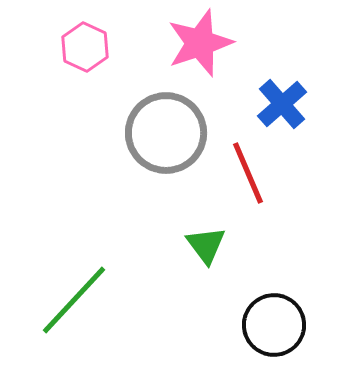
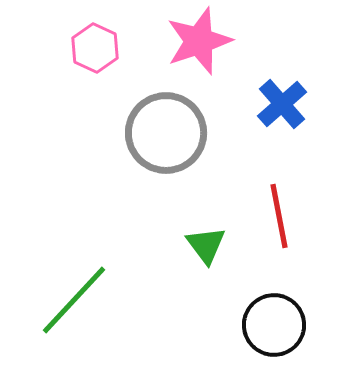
pink star: moved 1 px left, 2 px up
pink hexagon: moved 10 px right, 1 px down
red line: moved 31 px right, 43 px down; rotated 12 degrees clockwise
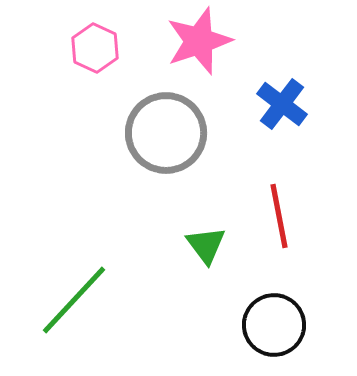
blue cross: rotated 12 degrees counterclockwise
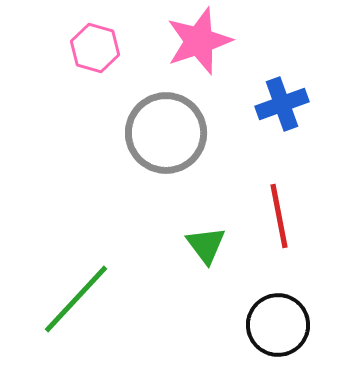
pink hexagon: rotated 9 degrees counterclockwise
blue cross: rotated 33 degrees clockwise
green line: moved 2 px right, 1 px up
black circle: moved 4 px right
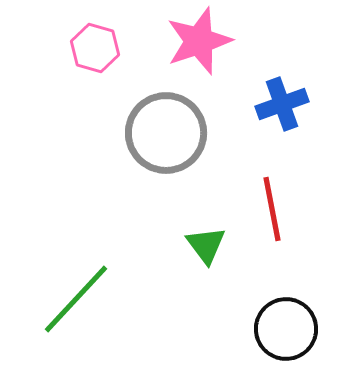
red line: moved 7 px left, 7 px up
black circle: moved 8 px right, 4 px down
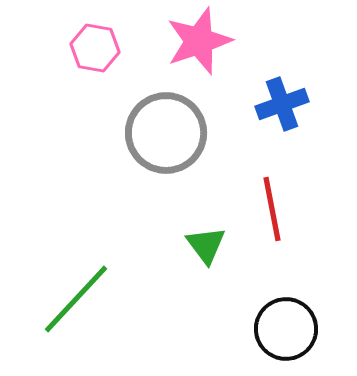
pink hexagon: rotated 6 degrees counterclockwise
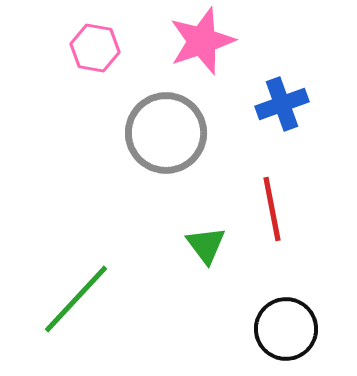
pink star: moved 3 px right
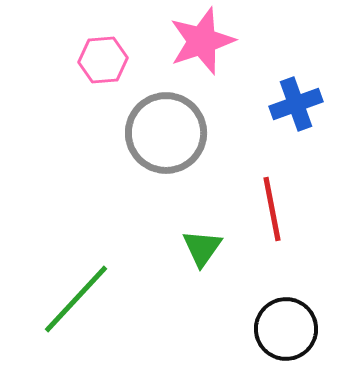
pink hexagon: moved 8 px right, 12 px down; rotated 15 degrees counterclockwise
blue cross: moved 14 px right
green triangle: moved 4 px left, 3 px down; rotated 12 degrees clockwise
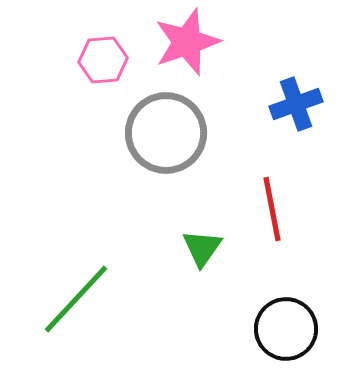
pink star: moved 15 px left, 1 px down
